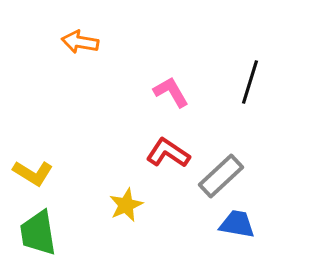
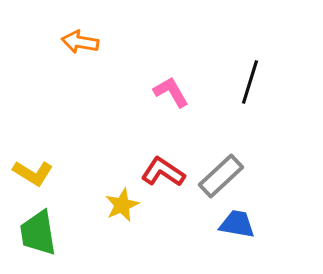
red L-shape: moved 5 px left, 19 px down
yellow star: moved 4 px left
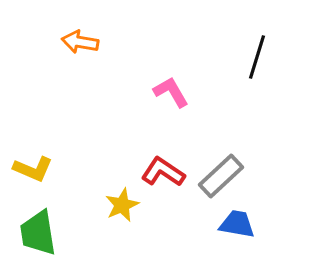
black line: moved 7 px right, 25 px up
yellow L-shape: moved 4 px up; rotated 9 degrees counterclockwise
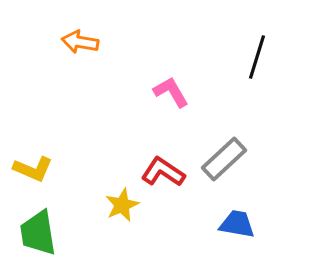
gray rectangle: moved 3 px right, 17 px up
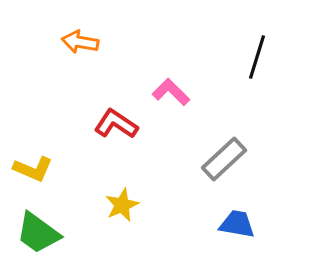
pink L-shape: rotated 15 degrees counterclockwise
red L-shape: moved 47 px left, 48 px up
green trapezoid: rotated 45 degrees counterclockwise
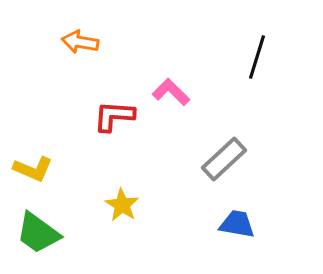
red L-shape: moved 2 px left, 8 px up; rotated 30 degrees counterclockwise
yellow star: rotated 16 degrees counterclockwise
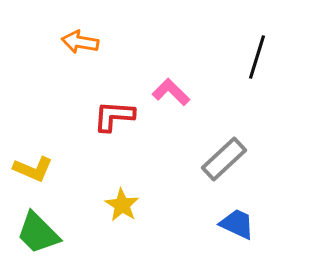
blue trapezoid: rotated 15 degrees clockwise
green trapezoid: rotated 9 degrees clockwise
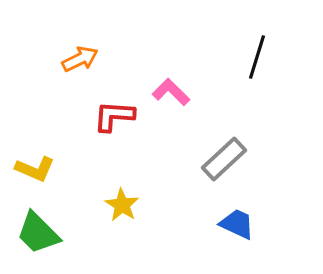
orange arrow: moved 17 px down; rotated 144 degrees clockwise
yellow L-shape: moved 2 px right
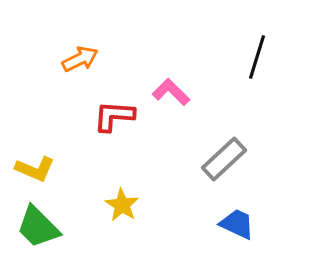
green trapezoid: moved 6 px up
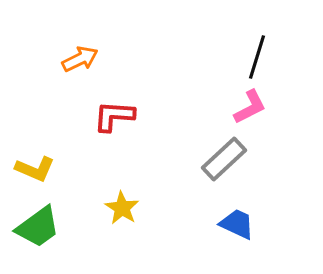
pink L-shape: moved 79 px right, 15 px down; rotated 108 degrees clockwise
yellow star: moved 3 px down
green trapezoid: rotated 81 degrees counterclockwise
